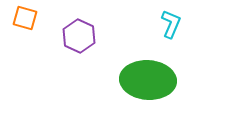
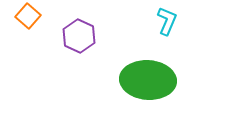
orange square: moved 3 px right, 2 px up; rotated 25 degrees clockwise
cyan L-shape: moved 4 px left, 3 px up
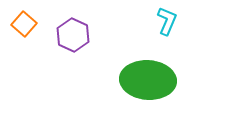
orange square: moved 4 px left, 8 px down
purple hexagon: moved 6 px left, 1 px up
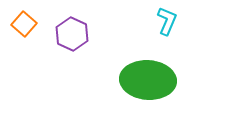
purple hexagon: moved 1 px left, 1 px up
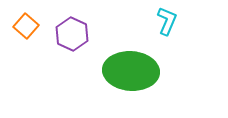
orange square: moved 2 px right, 2 px down
green ellipse: moved 17 px left, 9 px up
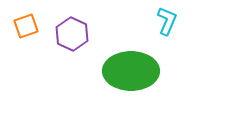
orange square: rotated 30 degrees clockwise
green ellipse: rotated 4 degrees counterclockwise
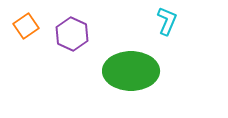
orange square: rotated 15 degrees counterclockwise
